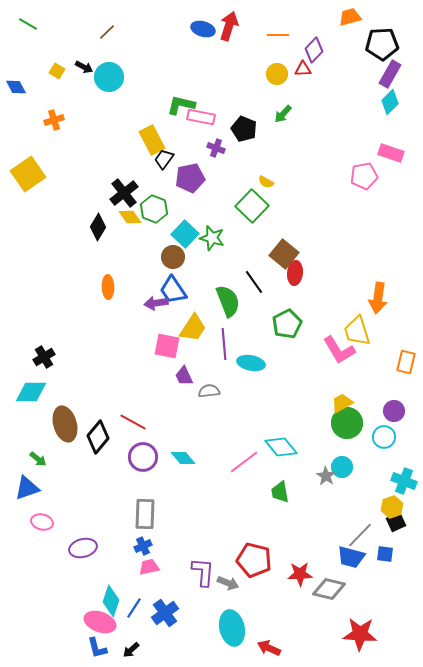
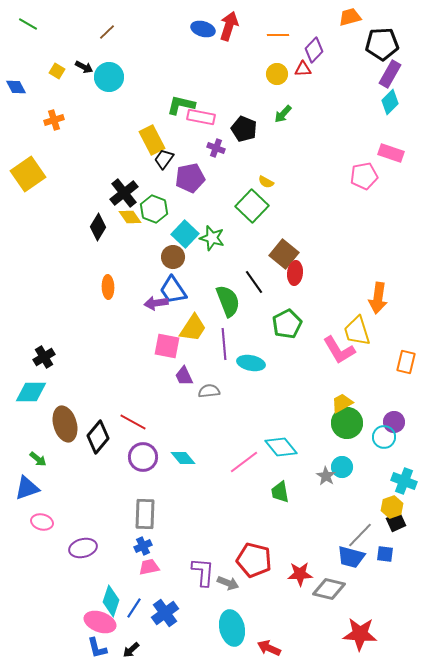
purple circle at (394, 411): moved 11 px down
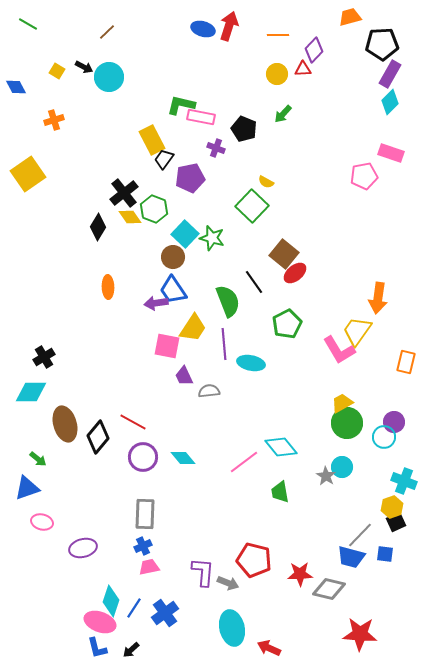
red ellipse at (295, 273): rotated 45 degrees clockwise
yellow trapezoid at (357, 331): rotated 52 degrees clockwise
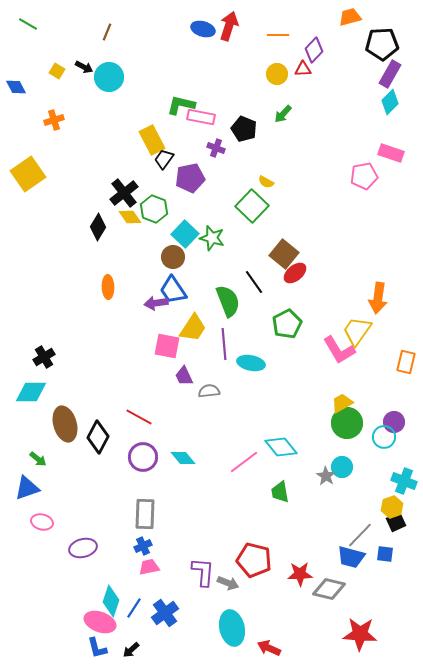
brown line at (107, 32): rotated 24 degrees counterclockwise
red line at (133, 422): moved 6 px right, 5 px up
black diamond at (98, 437): rotated 12 degrees counterclockwise
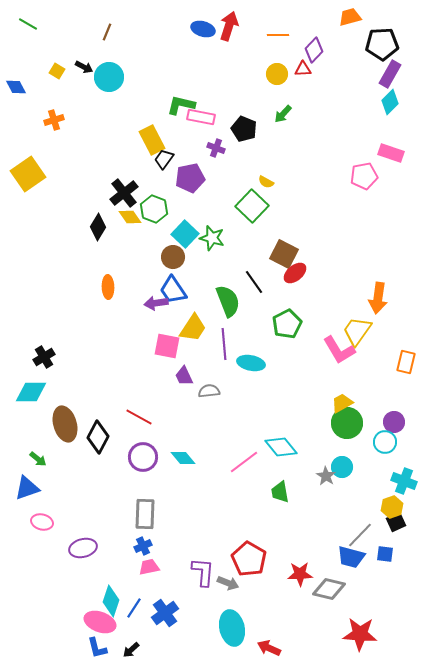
brown square at (284, 254): rotated 12 degrees counterclockwise
cyan circle at (384, 437): moved 1 px right, 5 px down
red pentagon at (254, 560): moved 5 px left, 1 px up; rotated 16 degrees clockwise
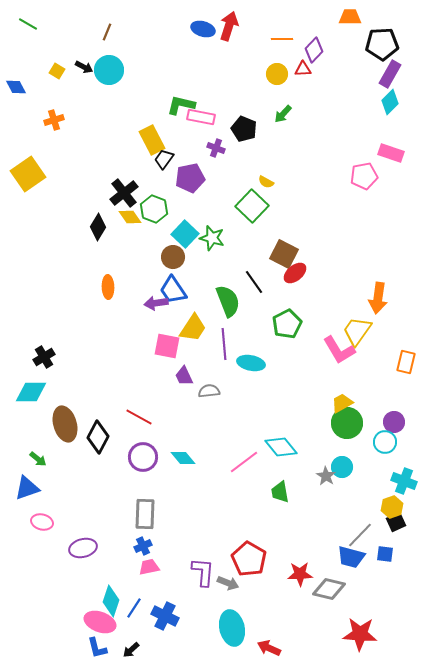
orange trapezoid at (350, 17): rotated 15 degrees clockwise
orange line at (278, 35): moved 4 px right, 4 px down
cyan circle at (109, 77): moved 7 px up
blue cross at (165, 613): moved 3 px down; rotated 28 degrees counterclockwise
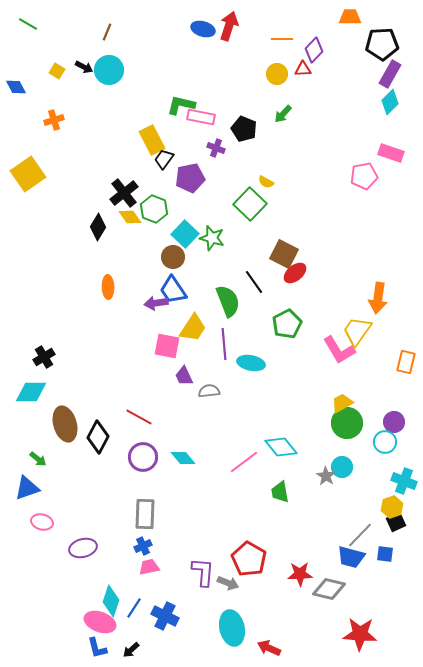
green square at (252, 206): moved 2 px left, 2 px up
